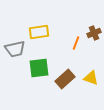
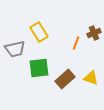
yellow rectangle: rotated 66 degrees clockwise
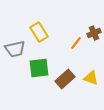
orange line: rotated 16 degrees clockwise
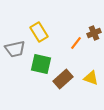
green square: moved 2 px right, 4 px up; rotated 20 degrees clockwise
brown rectangle: moved 2 px left
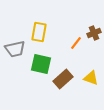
yellow rectangle: rotated 42 degrees clockwise
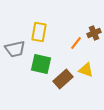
yellow triangle: moved 5 px left, 8 px up
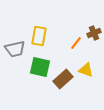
yellow rectangle: moved 4 px down
green square: moved 1 px left, 3 px down
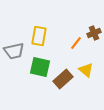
gray trapezoid: moved 1 px left, 2 px down
yellow triangle: rotated 21 degrees clockwise
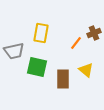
yellow rectangle: moved 2 px right, 3 px up
green square: moved 3 px left
brown rectangle: rotated 48 degrees counterclockwise
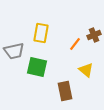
brown cross: moved 2 px down
orange line: moved 1 px left, 1 px down
brown rectangle: moved 2 px right, 12 px down; rotated 12 degrees counterclockwise
